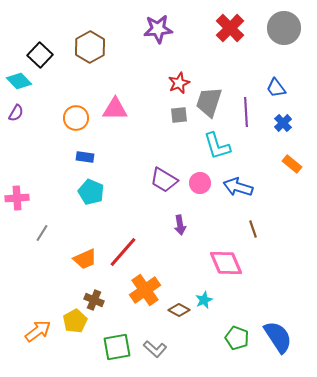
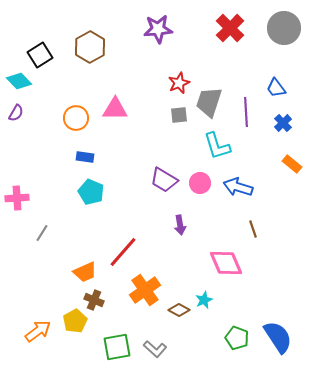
black square: rotated 15 degrees clockwise
orange trapezoid: moved 13 px down
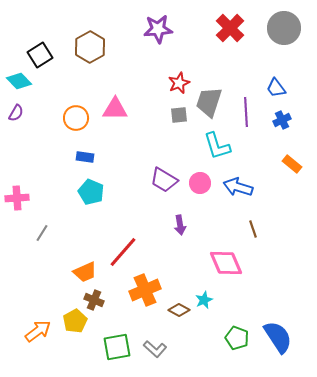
blue cross: moved 1 px left, 3 px up; rotated 18 degrees clockwise
orange cross: rotated 12 degrees clockwise
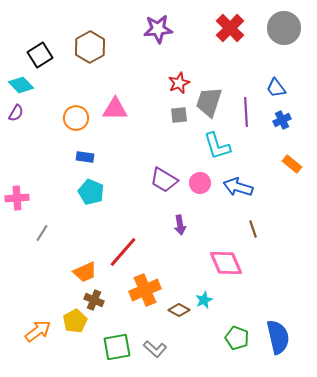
cyan diamond: moved 2 px right, 4 px down
blue semicircle: rotated 20 degrees clockwise
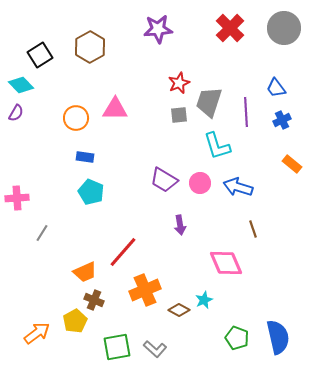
orange arrow: moved 1 px left, 2 px down
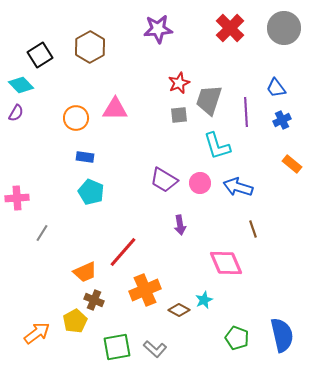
gray trapezoid: moved 2 px up
blue semicircle: moved 4 px right, 2 px up
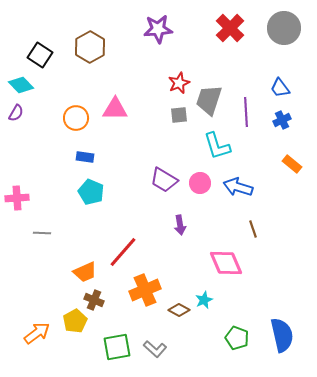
black square: rotated 25 degrees counterclockwise
blue trapezoid: moved 4 px right
gray line: rotated 60 degrees clockwise
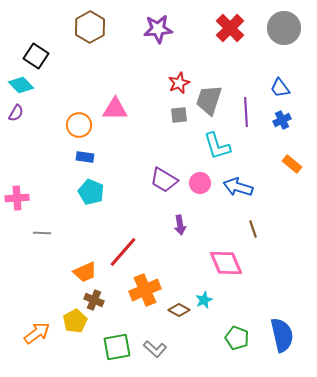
brown hexagon: moved 20 px up
black square: moved 4 px left, 1 px down
orange circle: moved 3 px right, 7 px down
